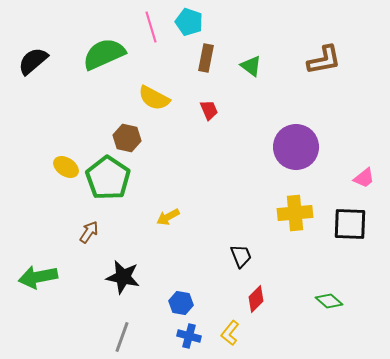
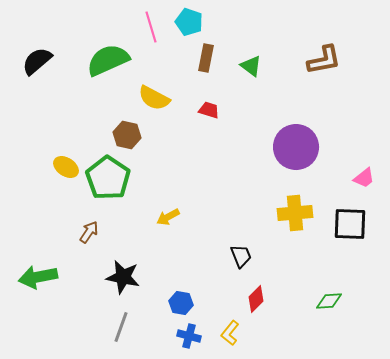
green semicircle: moved 4 px right, 6 px down
black semicircle: moved 4 px right
red trapezoid: rotated 50 degrees counterclockwise
brown hexagon: moved 3 px up
green diamond: rotated 44 degrees counterclockwise
gray line: moved 1 px left, 10 px up
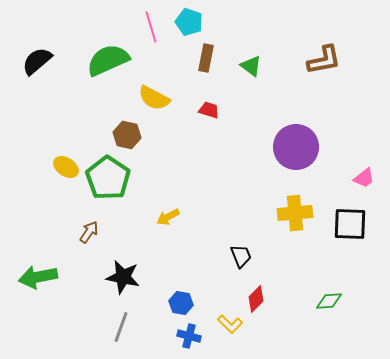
yellow L-shape: moved 9 px up; rotated 85 degrees counterclockwise
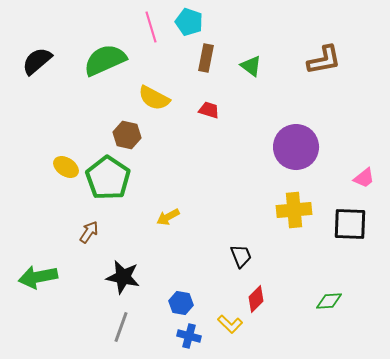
green semicircle: moved 3 px left
yellow cross: moved 1 px left, 3 px up
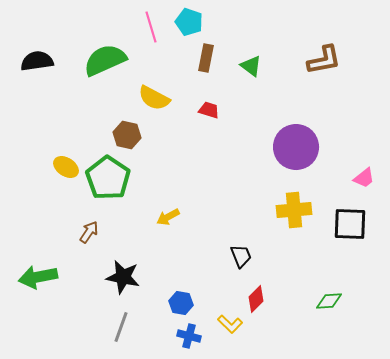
black semicircle: rotated 32 degrees clockwise
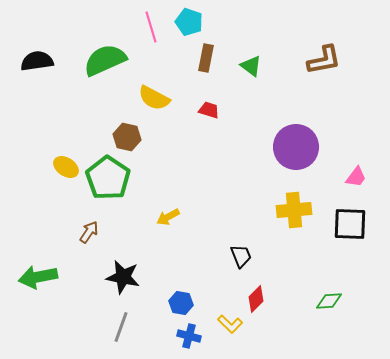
brown hexagon: moved 2 px down
pink trapezoid: moved 8 px left, 1 px up; rotated 15 degrees counterclockwise
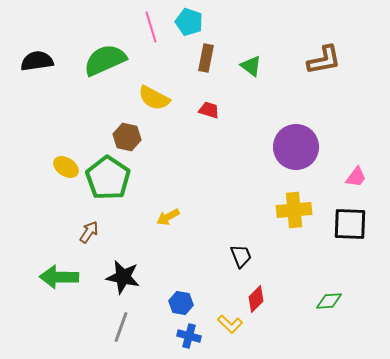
green arrow: moved 21 px right; rotated 12 degrees clockwise
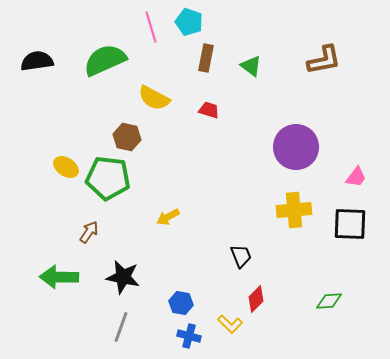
green pentagon: rotated 27 degrees counterclockwise
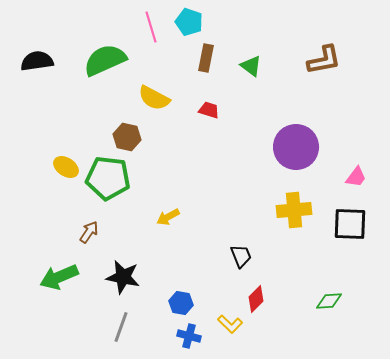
green arrow: rotated 24 degrees counterclockwise
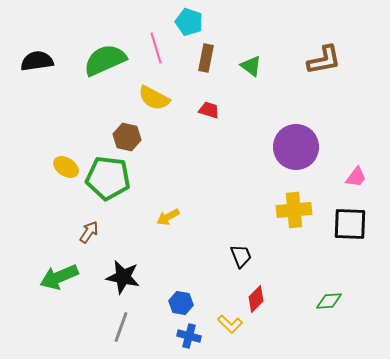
pink line: moved 5 px right, 21 px down
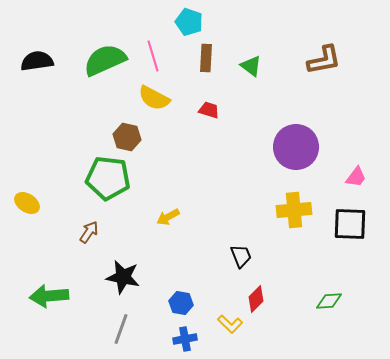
pink line: moved 3 px left, 8 px down
brown rectangle: rotated 8 degrees counterclockwise
yellow ellipse: moved 39 px left, 36 px down
green arrow: moved 10 px left, 19 px down; rotated 18 degrees clockwise
gray line: moved 2 px down
blue cross: moved 4 px left, 3 px down; rotated 25 degrees counterclockwise
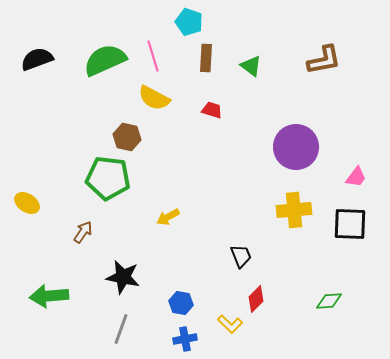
black semicircle: moved 2 px up; rotated 12 degrees counterclockwise
red trapezoid: moved 3 px right
brown arrow: moved 6 px left
